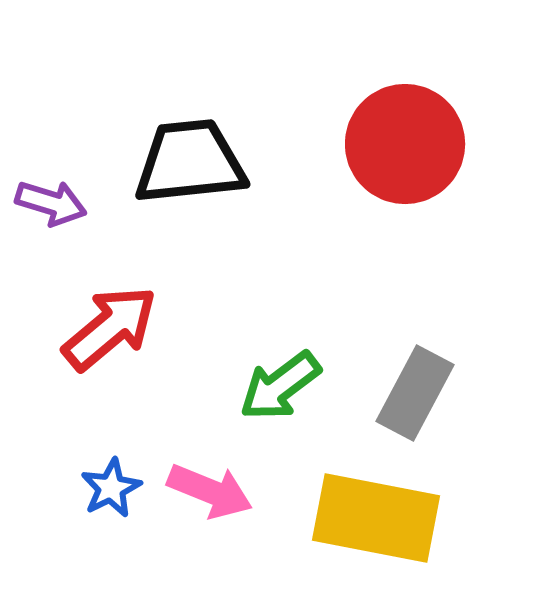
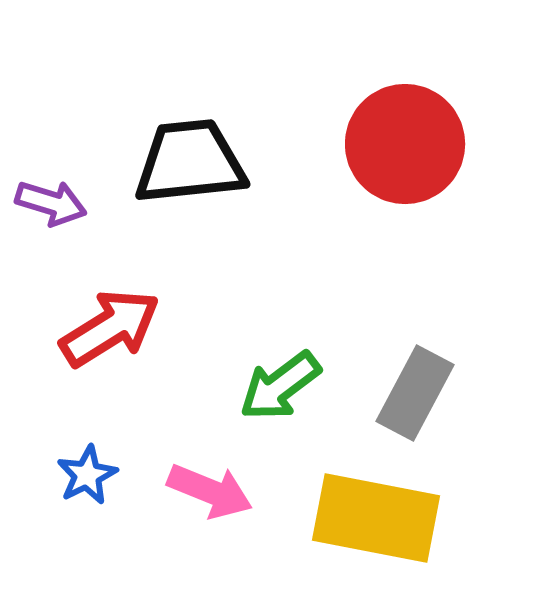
red arrow: rotated 8 degrees clockwise
blue star: moved 24 px left, 13 px up
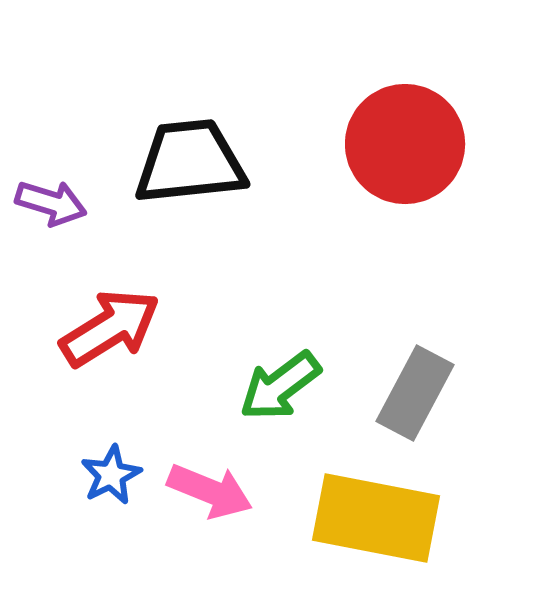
blue star: moved 24 px right
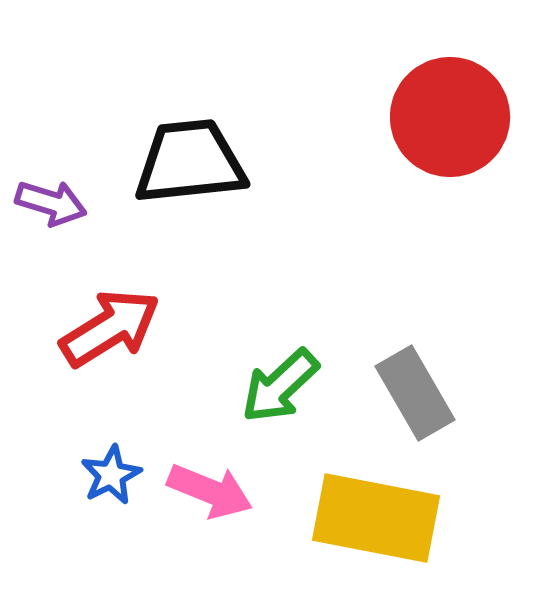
red circle: moved 45 px right, 27 px up
green arrow: rotated 6 degrees counterclockwise
gray rectangle: rotated 58 degrees counterclockwise
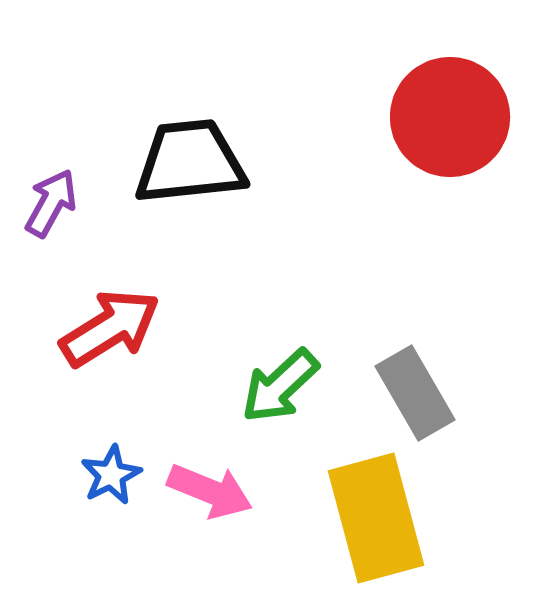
purple arrow: rotated 78 degrees counterclockwise
yellow rectangle: rotated 64 degrees clockwise
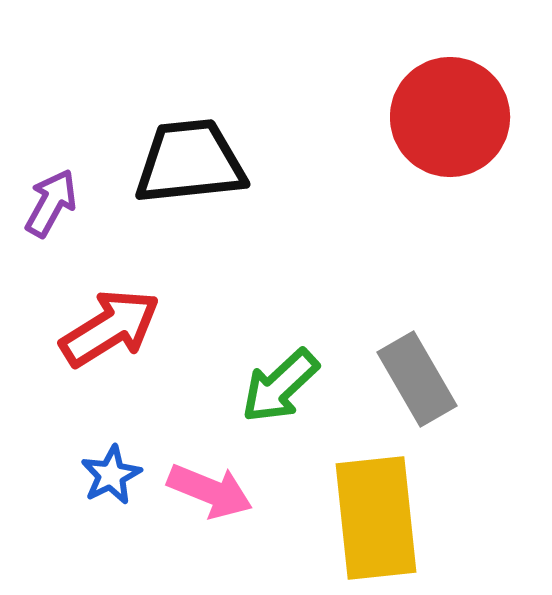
gray rectangle: moved 2 px right, 14 px up
yellow rectangle: rotated 9 degrees clockwise
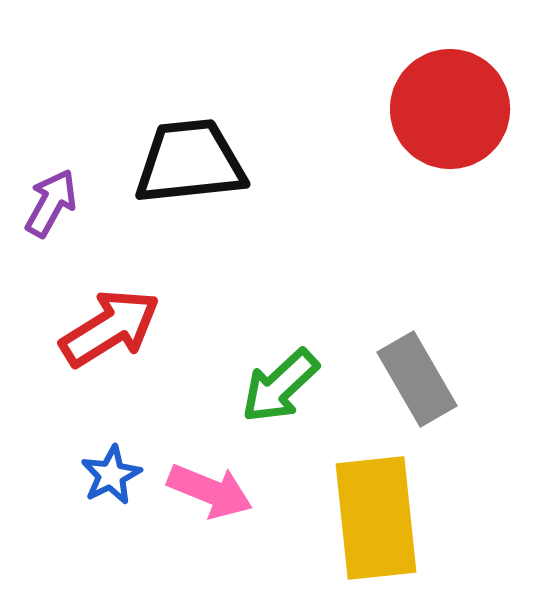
red circle: moved 8 px up
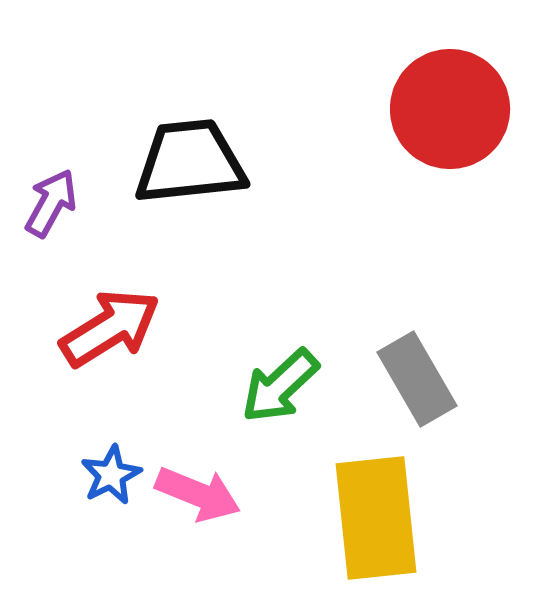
pink arrow: moved 12 px left, 3 px down
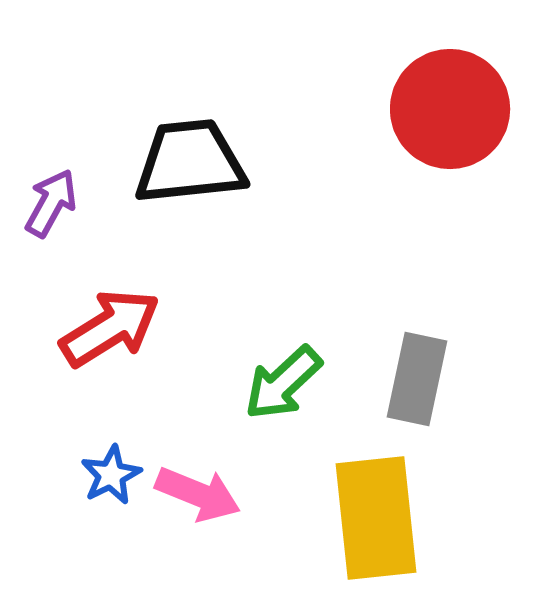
gray rectangle: rotated 42 degrees clockwise
green arrow: moved 3 px right, 3 px up
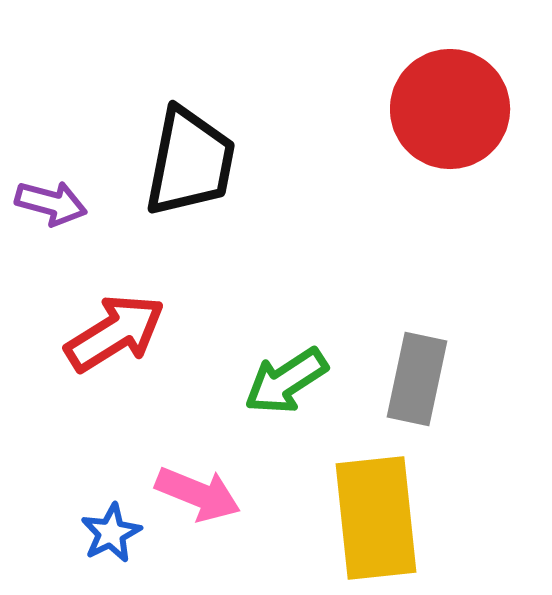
black trapezoid: rotated 107 degrees clockwise
purple arrow: rotated 76 degrees clockwise
red arrow: moved 5 px right, 5 px down
green arrow: moved 3 px right, 2 px up; rotated 10 degrees clockwise
blue star: moved 58 px down
